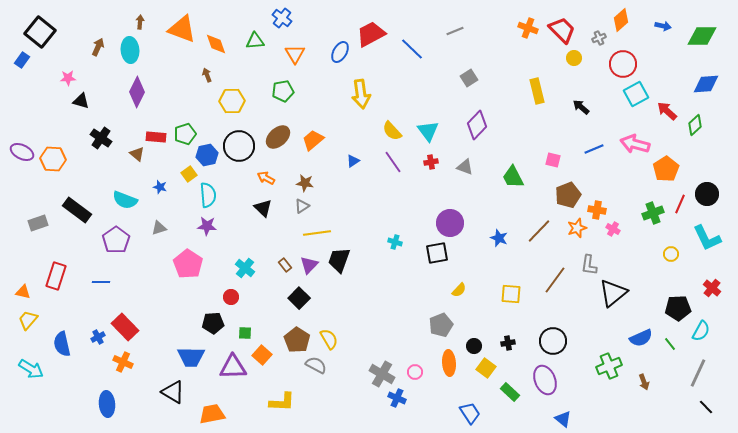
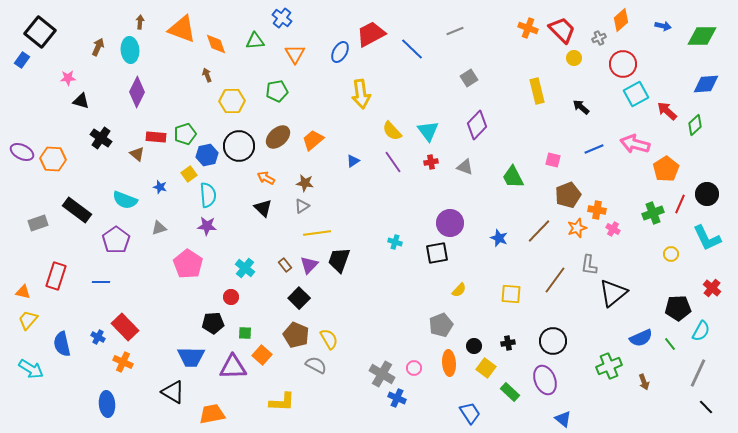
green pentagon at (283, 91): moved 6 px left
blue cross at (98, 337): rotated 32 degrees counterclockwise
brown pentagon at (297, 340): moved 1 px left, 5 px up; rotated 10 degrees counterclockwise
pink circle at (415, 372): moved 1 px left, 4 px up
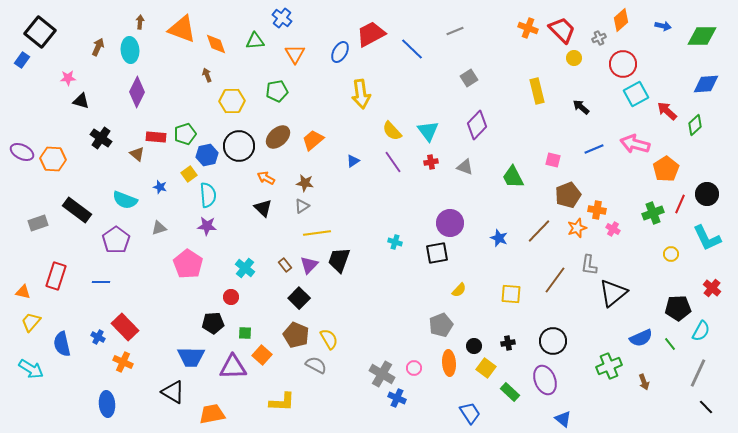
yellow trapezoid at (28, 320): moved 3 px right, 2 px down
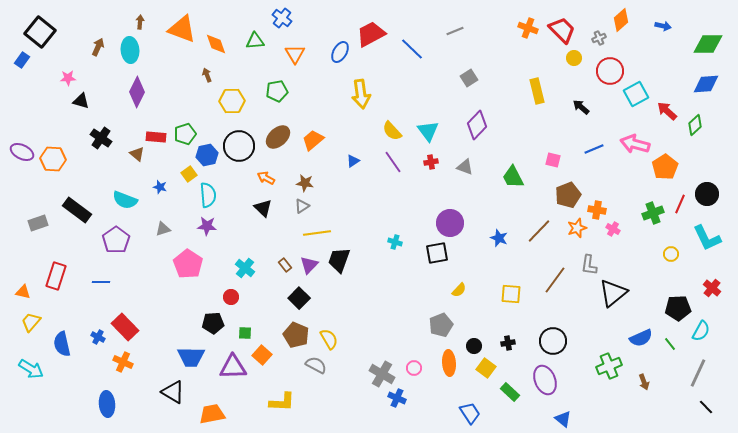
green diamond at (702, 36): moved 6 px right, 8 px down
red circle at (623, 64): moved 13 px left, 7 px down
orange pentagon at (666, 169): moved 1 px left, 2 px up
gray triangle at (159, 228): moved 4 px right, 1 px down
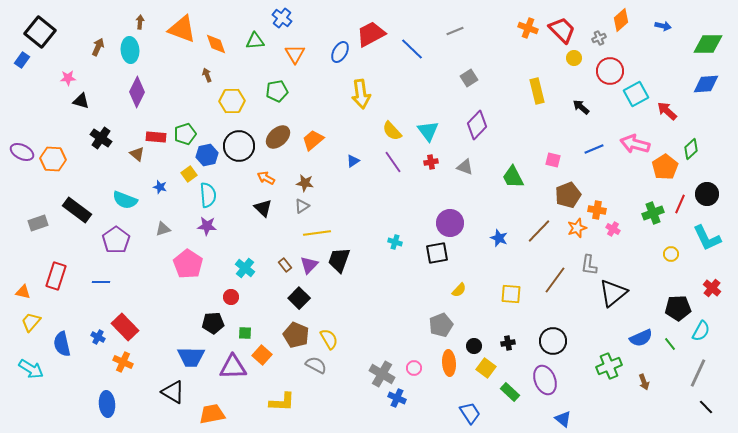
green diamond at (695, 125): moved 4 px left, 24 px down
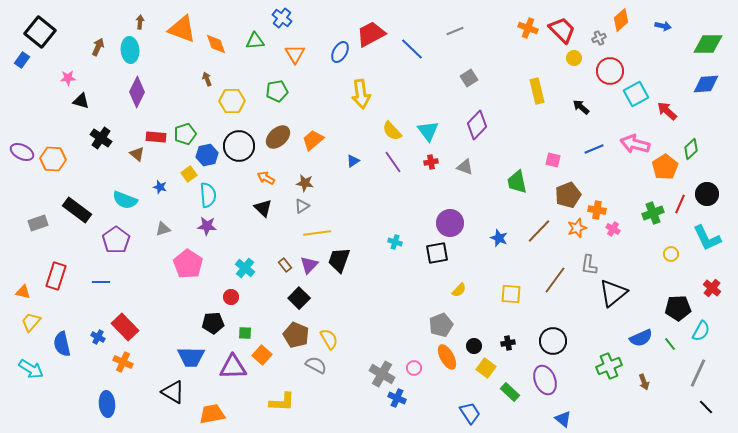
brown arrow at (207, 75): moved 4 px down
green trapezoid at (513, 177): moved 4 px right, 5 px down; rotated 15 degrees clockwise
orange ellipse at (449, 363): moved 2 px left, 6 px up; rotated 25 degrees counterclockwise
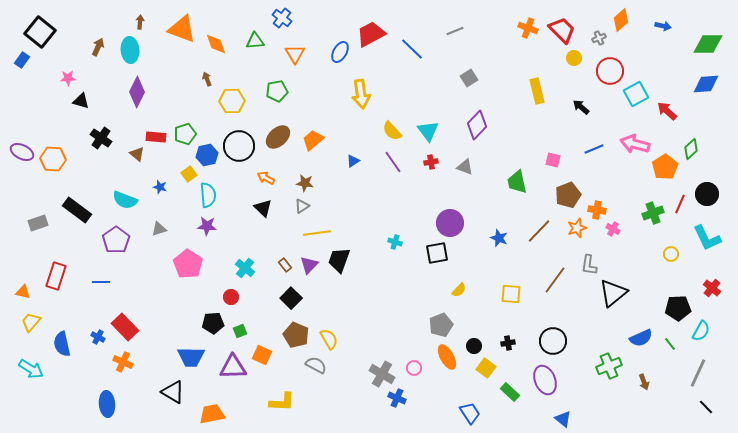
gray triangle at (163, 229): moved 4 px left
black square at (299, 298): moved 8 px left
green square at (245, 333): moved 5 px left, 2 px up; rotated 24 degrees counterclockwise
orange square at (262, 355): rotated 18 degrees counterclockwise
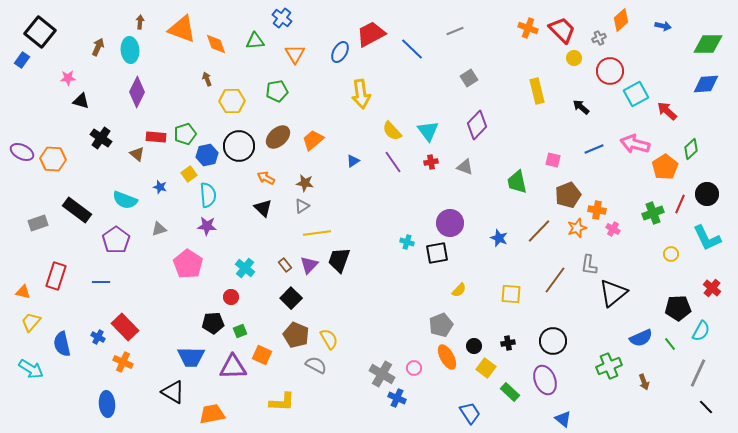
cyan cross at (395, 242): moved 12 px right
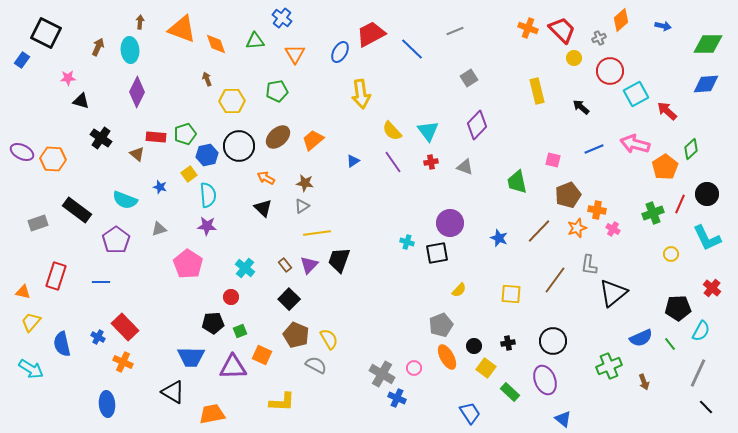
black square at (40, 32): moved 6 px right, 1 px down; rotated 12 degrees counterclockwise
black square at (291, 298): moved 2 px left, 1 px down
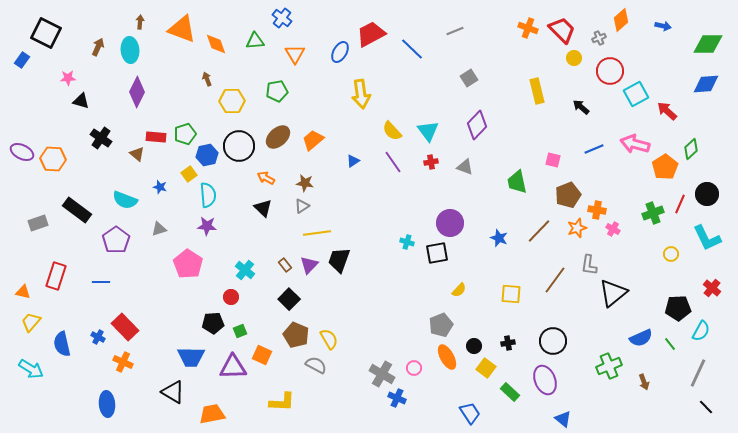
cyan cross at (245, 268): moved 2 px down
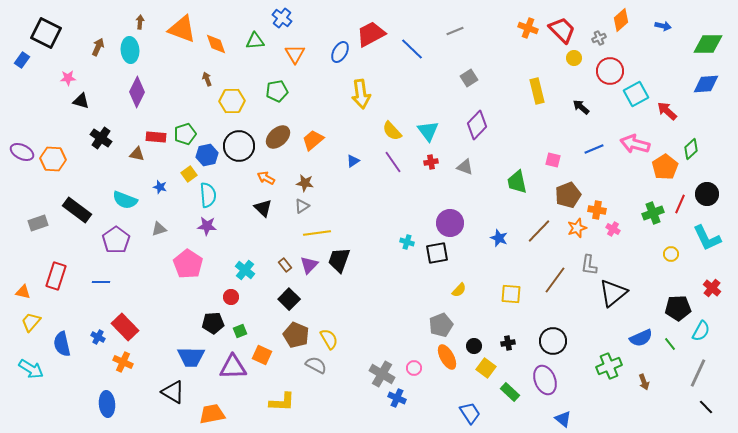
brown triangle at (137, 154): rotated 28 degrees counterclockwise
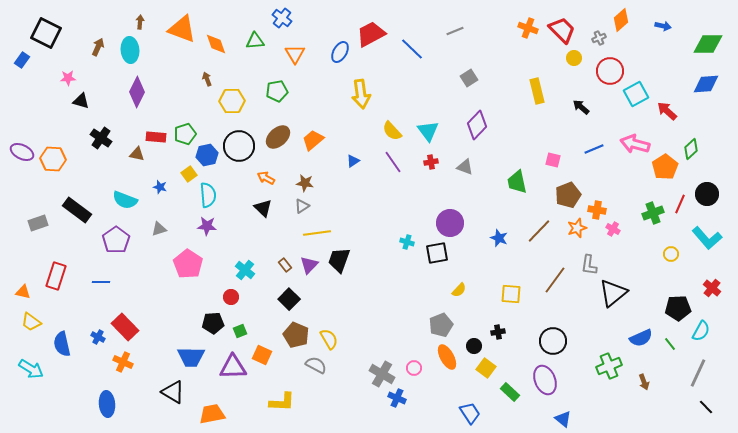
cyan L-shape at (707, 238): rotated 16 degrees counterclockwise
yellow trapezoid at (31, 322): rotated 95 degrees counterclockwise
black cross at (508, 343): moved 10 px left, 11 px up
